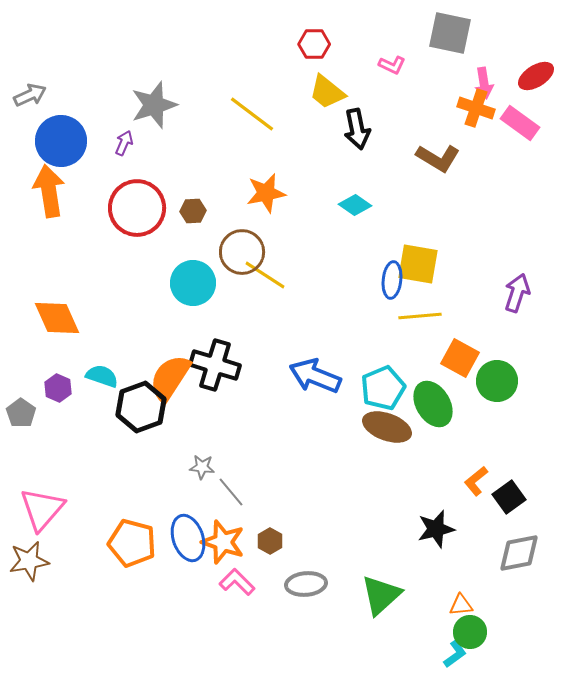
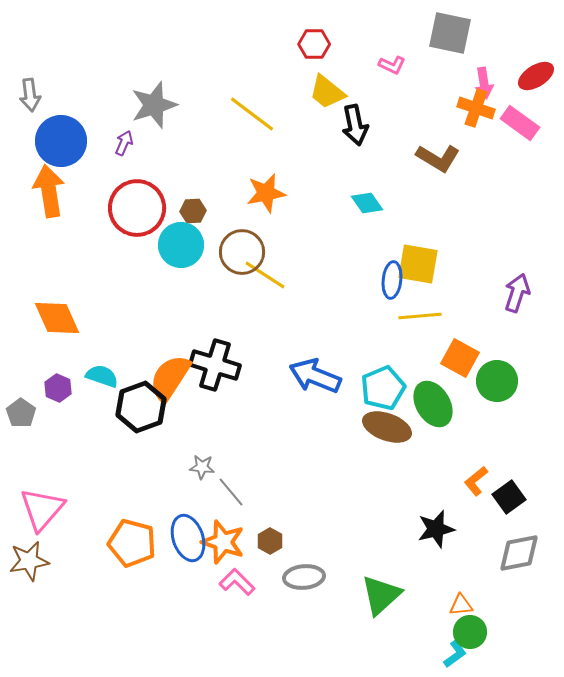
gray arrow at (30, 95): rotated 108 degrees clockwise
black arrow at (357, 129): moved 2 px left, 4 px up
cyan diamond at (355, 205): moved 12 px right, 2 px up; rotated 20 degrees clockwise
cyan circle at (193, 283): moved 12 px left, 38 px up
gray ellipse at (306, 584): moved 2 px left, 7 px up
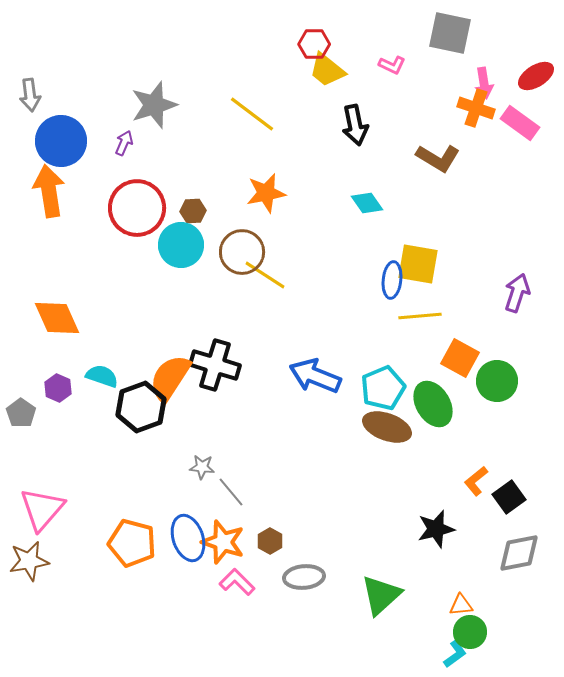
yellow trapezoid at (327, 92): moved 22 px up
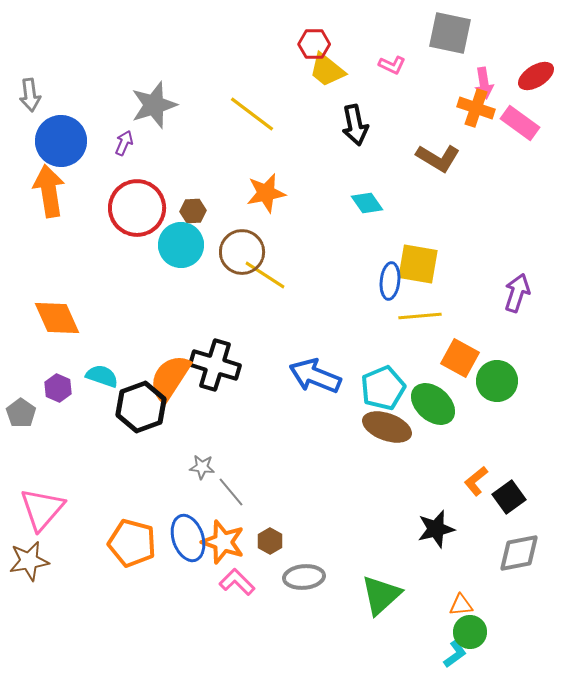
blue ellipse at (392, 280): moved 2 px left, 1 px down
green ellipse at (433, 404): rotated 18 degrees counterclockwise
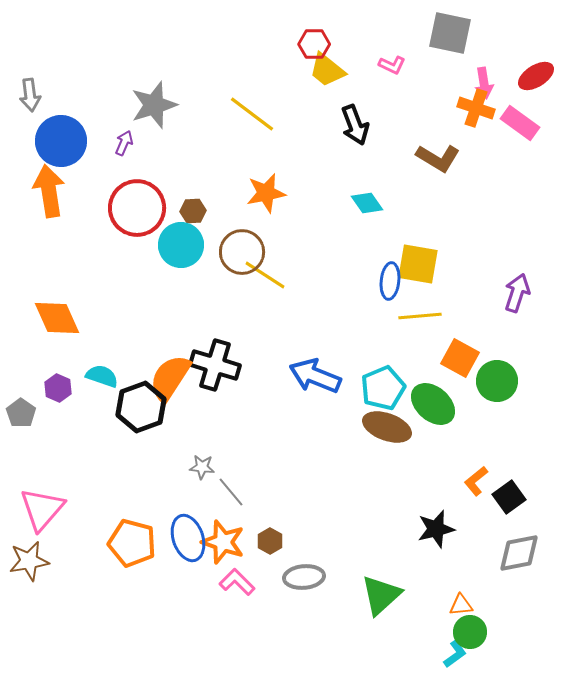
black arrow at (355, 125): rotated 9 degrees counterclockwise
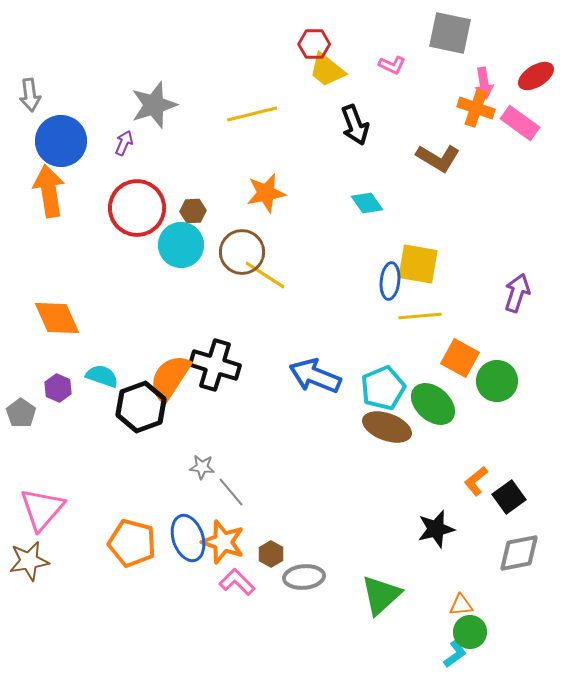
yellow line at (252, 114): rotated 51 degrees counterclockwise
brown hexagon at (270, 541): moved 1 px right, 13 px down
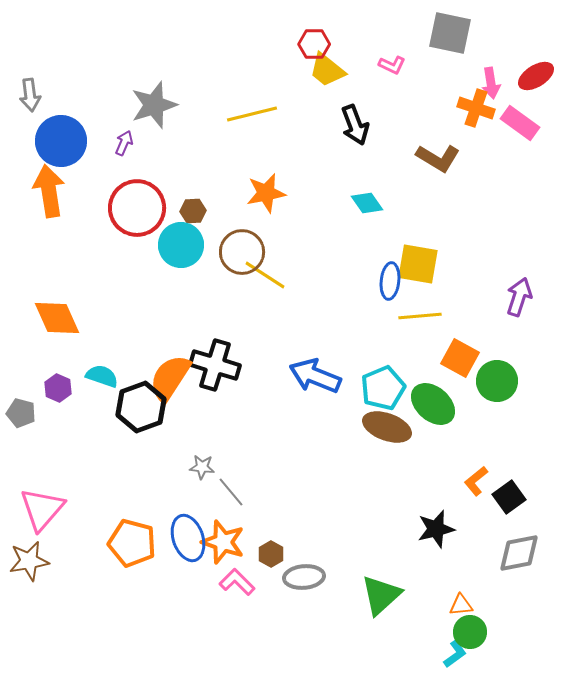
pink arrow at (484, 83): moved 7 px right
purple arrow at (517, 293): moved 2 px right, 4 px down
gray pentagon at (21, 413): rotated 20 degrees counterclockwise
